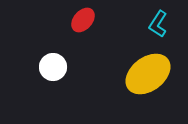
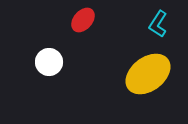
white circle: moved 4 px left, 5 px up
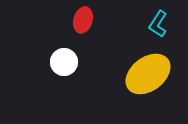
red ellipse: rotated 25 degrees counterclockwise
white circle: moved 15 px right
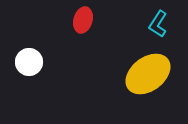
white circle: moved 35 px left
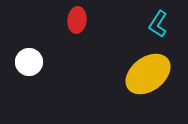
red ellipse: moved 6 px left; rotated 10 degrees counterclockwise
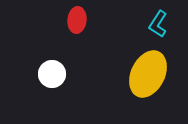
white circle: moved 23 px right, 12 px down
yellow ellipse: rotated 27 degrees counterclockwise
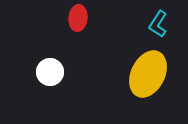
red ellipse: moved 1 px right, 2 px up
white circle: moved 2 px left, 2 px up
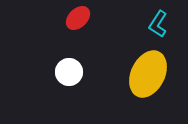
red ellipse: rotated 40 degrees clockwise
white circle: moved 19 px right
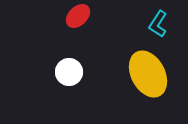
red ellipse: moved 2 px up
yellow ellipse: rotated 54 degrees counterclockwise
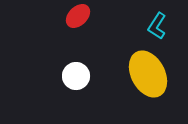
cyan L-shape: moved 1 px left, 2 px down
white circle: moved 7 px right, 4 px down
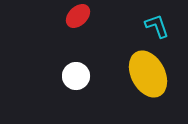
cyan L-shape: rotated 128 degrees clockwise
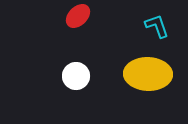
yellow ellipse: rotated 60 degrees counterclockwise
